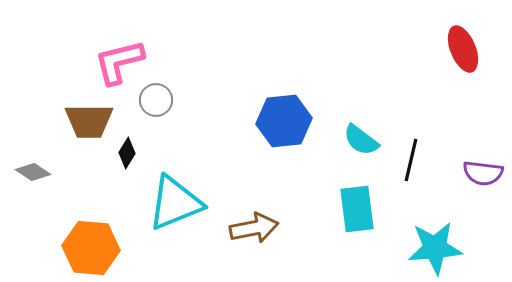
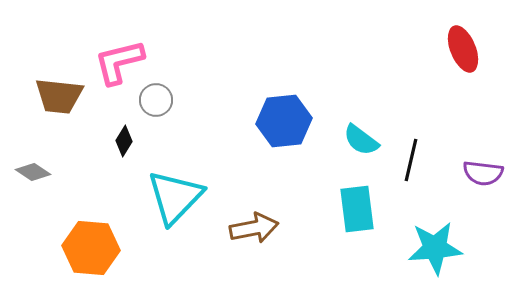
brown trapezoid: moved 30 px left, 25 px up; rotated 6 degrees clockwise
black diamond: moved 3 px left, 12 px up
cyan triangle: moved 6 px up; rotated 24 degrees counterclockwise
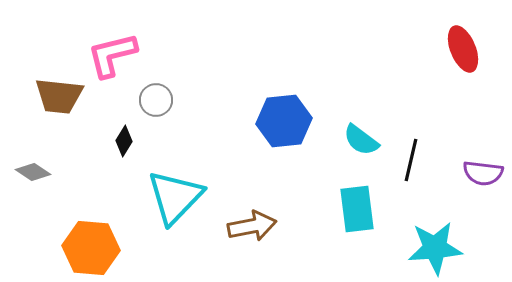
pink L-shape: moved 7 px left, 7 px up
brown arrow: moved 2 px left, 2 px up
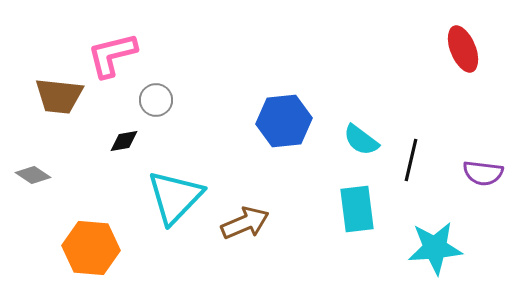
black diamond: rotated 48 degrees clockwise
gray diamond: moved 3 px down
brown arrow: moved 7 px left, 3 px up; rotated 12 degrees counterclockwise
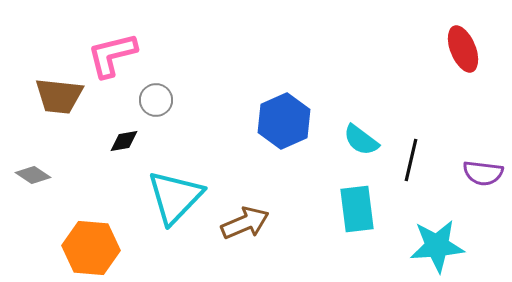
blue hexagon: rotated 18 degrees counterclockwise
cyan star: moved 2 px right, 2 px up
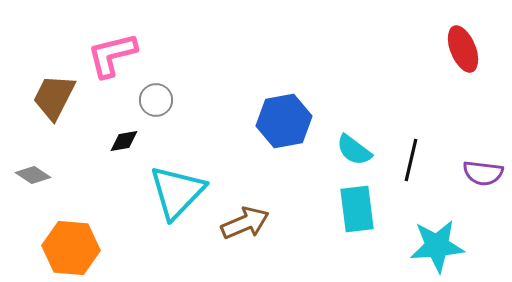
brown trapezoid: moved 5 px left, 1 px down; rotated 111 degrees clockwise
blue hexagon: rotated 14 degrees clockwise
cyan semicircle: moved 7 px left, 10 px down
cyan triangle: moved 2 px right, 5 px up
orange hexagon: moved 20 px left
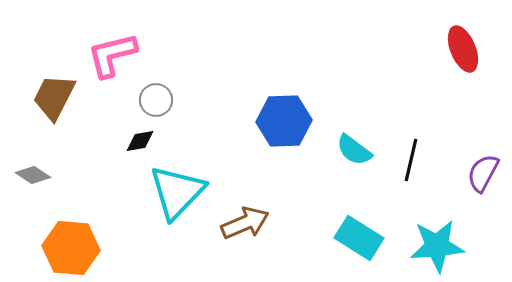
blue hexagon: rotated 8 degrees clockwise
black diamond: moved 16 px right
purple semicircle: rotated 111 degrees clockwise
cyan rectangle: moved 2 px right, 29 px down; rotated 51 degrees counterclockwise
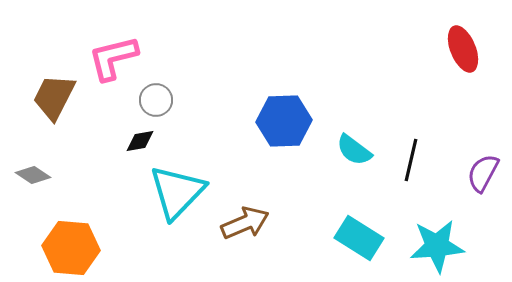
pink L-shape: moved 1 px right, 3 px down
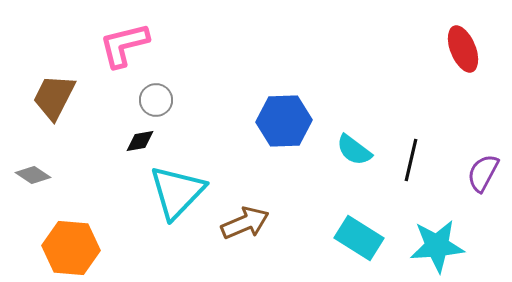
pink L-shape: moved 11 px right, 13 px up
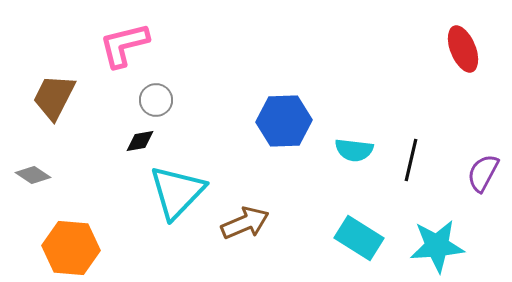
cyan semicircle: rotated 30 degrees counterclockwise
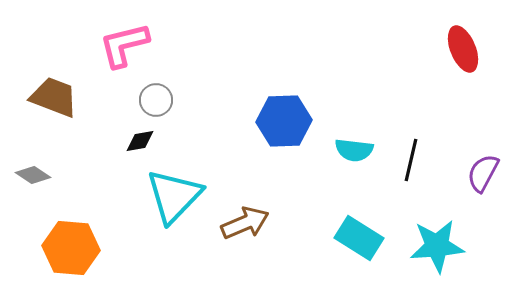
brown trapezoid: rotated 84 degrees clockwise
cyan triangle: moved 3 px left, 4 px down
